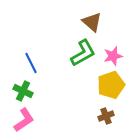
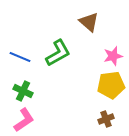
brown triangle: moved 3 px left
green L-shape: moved 25 px left
blue line: moved 11 px left, 6 px up; rotated 40 degrees counterclockwise
yellow pentagon: rotated 12 degrees clockwise
brown cross: moved 3 px down
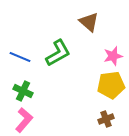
pink L-shape: rotated 15 degrees counterclockwise
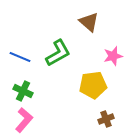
yellow pentagon: moved 18 px left
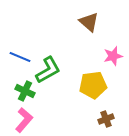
green L-shape: moved 10 px left, 17 px down
green cross: moved 2 px right
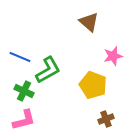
yellow pentagon: rotated 28 degrees clockwise
green cross: moved 1 px left
pink L-shape: rotated 35 degrees clockwise
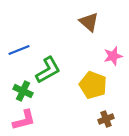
blue line: moved 1 px left, 7 px up; rotated 45 degrees counterclockwise
green cross: moved 1 px left
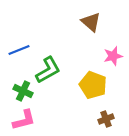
brown triangle: moved 2 px right
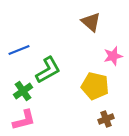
yellow pentagon: moved 2 px right, 1 px down; rotated 8 degrees counterclockwise
green cross: rotated 30 degrees clockwise
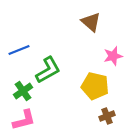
brown cross: moved 1 px right, 3 px up
